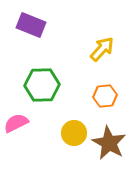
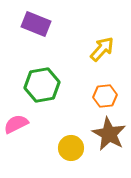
purple rectangle: moved 5 px right, 1 px up
green hexagon: rotated 8 degrees counterclockwise
pink semicircle: moved 1 px down
yellow circle: moved 3 px left, 15 px down
brown star: moved 9 px up
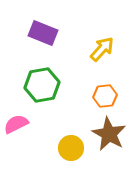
purple rectangle: moved 7 px right, 9 px down
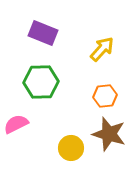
green hexagon: moved 1 px left, 3 px up; rotated 8 degrees clockwise
brown star: rotated 12 degrees counterclockwise
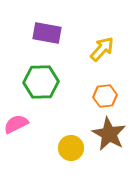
purple rectangle: moved 4 px right; rotated 12 degrees counterclockwise
brown star: rotated 12 degrees clockwise
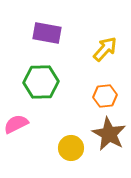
yellow arrow: moved 3 px right
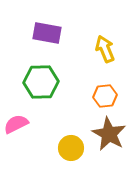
yellow arrow: rotated 64 degrees counterclockwise
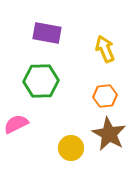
green hexagon: moved 1 px up
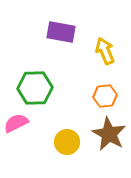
purple rectangle: moved 14 px right, 1 px up
yellow arrow: moved 2 px down
green hexagon: moved 6 px left, 7 px down
pink semicircle: moved 1 px up
yellow circle: moved 4 px left, 6 px up
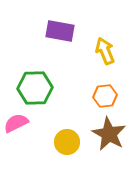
purple rectangle: moved 1 px left, 1 px up
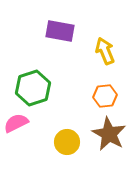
green hexagon: moved 2 px left; rotated 16 degrees counterclockwise
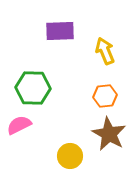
purple rectangle: rotated 12 degrees counterclockwise
green hexagon: rotated 20 degrees clockwise
pink semicircle: moved 3 px right, 2 px down
yellow circle: moved 3 px right, 14 px down
